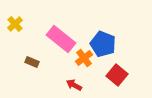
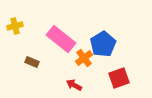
yellow cross: moved 2 px down; rotated 28 degrees clockwise
blue pentagon: rotated 20 degrees clockwise
red square: moved 2 px right, 3 px down; rotated 30 degrees clockwise
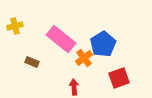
red arrow: moved 2 px down; rotated 56 degrees clockwise
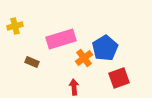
pink rectangle: rotated 56 degrees counterclockwise
blue pentagon: moved 2 px right, 4 px down
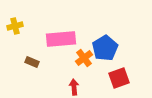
pink rectangle: rotated 12 degrees clockwise
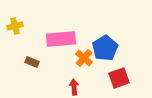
orange cross: rotated 12 degrees counterclockwise
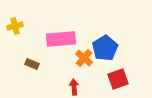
brown rectangle: moved 2 px down
red square: moved 1 px left, 1 px down
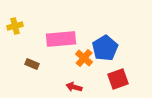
red arrow: rotated 70 degrees counterclockwise
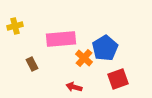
brown rectangle: rotated 40 degrees clockwise
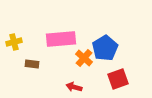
yellow cross: moved 1 px left, 16 px down
brown rectangle: rotated 56 degrees counterclockwise
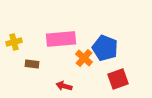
blue pentagon: rotated 20 degrees counterclockwise
red arrow: moved 10 px left, 1 px up
